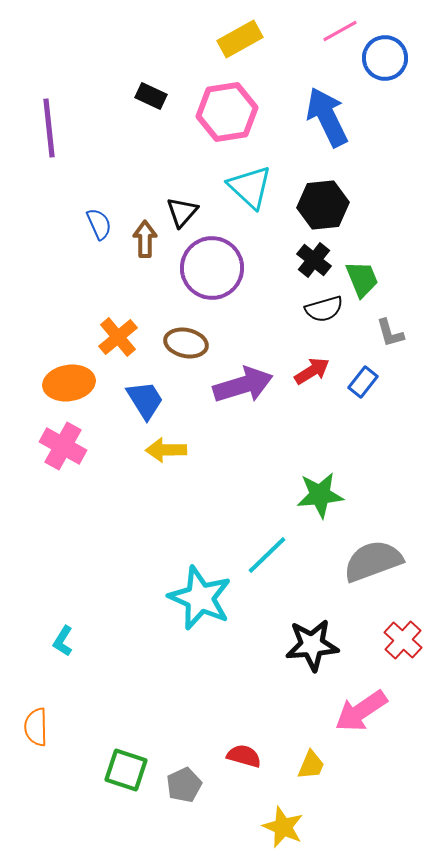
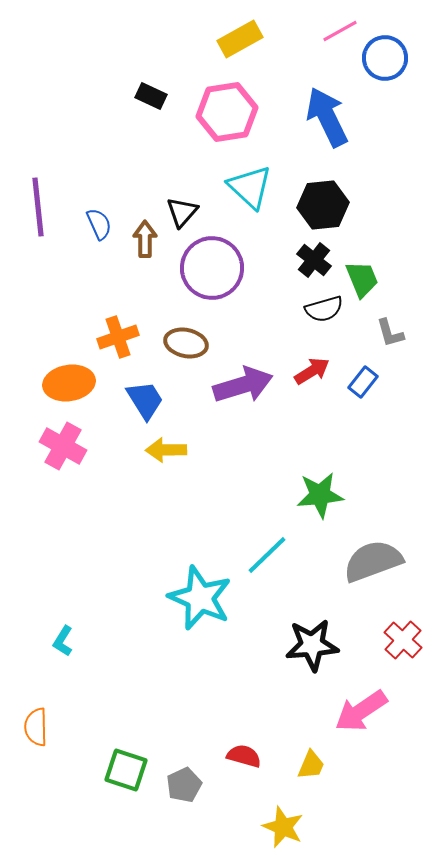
purple line: moved 11 px left, 79 px down
orange cross: rotated 21 degrees clockwise
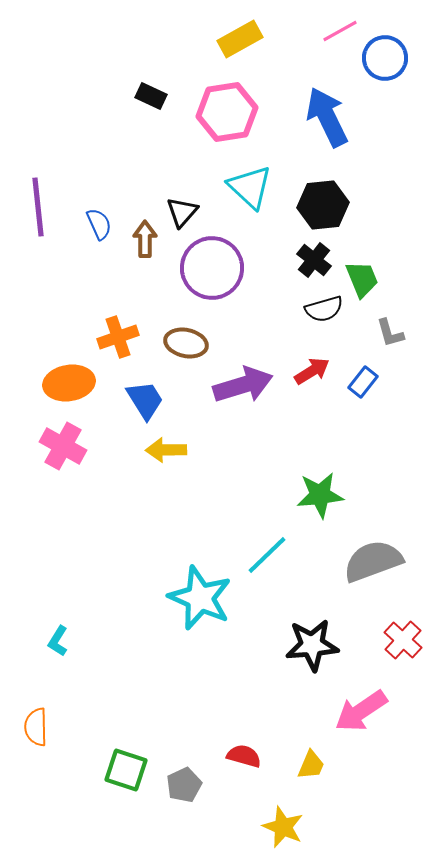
cyan L-shape: moved 5 px left
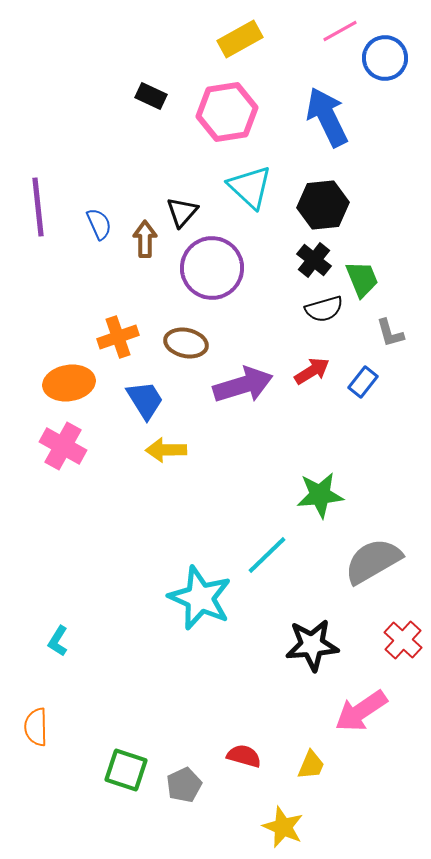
gray semicircle: rotated 10 degrees counterclockwise
